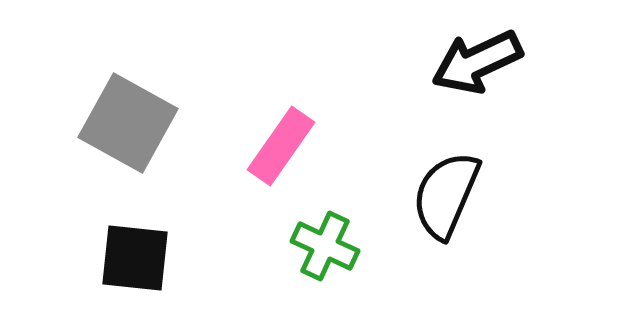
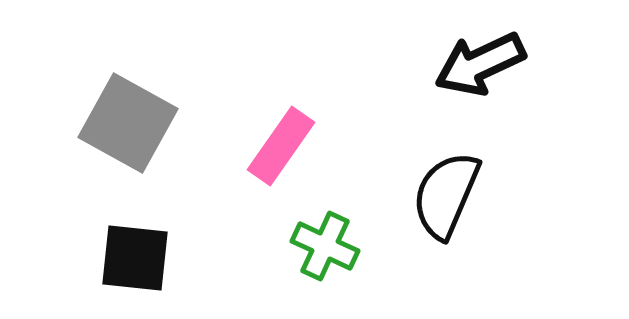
black arrow: moved 3 px right, 2 px down
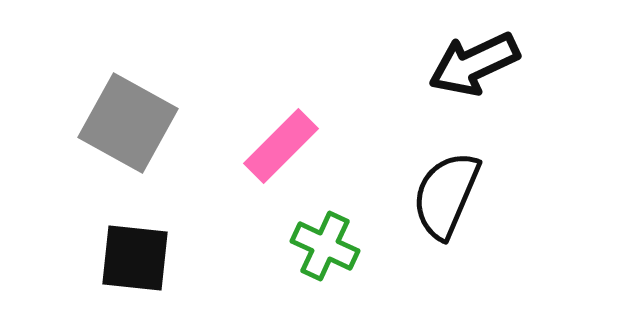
black arrow: moved 6 px left
pink rectangle: rotated 10 degrees clockwise
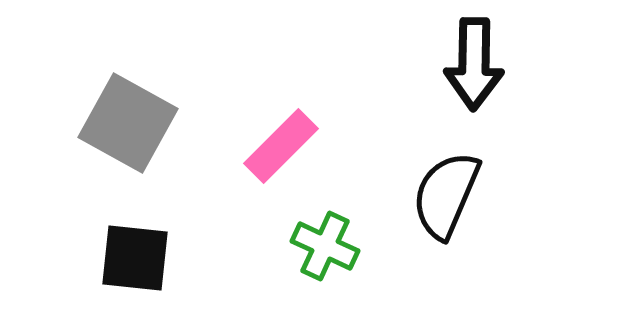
black arrow: rotated 64 degrees counterclockwise
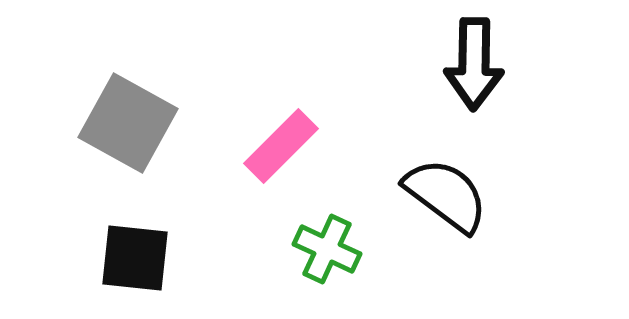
black semicircle: rotated 104 degrees clockwise
green cross: moved 2 px right, 3 px down
